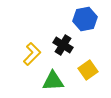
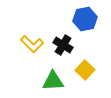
yellow L-shape: moved 10 px up; rotated 90 degrees clockwise
yellow square: moved 3 px left; rotated 12 degrees counterclockwise
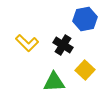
yellow L-shape: moved 5 px left, 1 px up
green triangle: moved 1 px right, 1 px down
